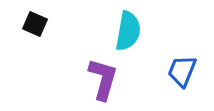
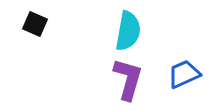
blue trapezoid: moved 2 px right, 3 px down; rotated 44 degrees clockwise
purple L-shape: moved 25 px right
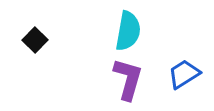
black square: moved 16 px down; rotated 20 degrees clockwise
blue trapezoid: rotated 8 degrees counterclockwise
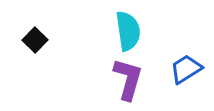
cyan semicircle: rotated 18 degrees counterclockwise
blue trapezoid: moved 2 px right, 5 px up
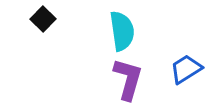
cyan semicircle: moved 6 px left
black square: moved 8 px right, 21 px up
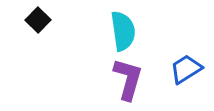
black square: moved 5 px left, 1 px down
cyan semicircle: moved 1 px right
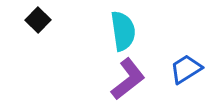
purple L-shape: rotated 36 degrees clockwise
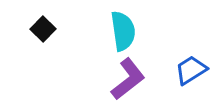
black square: moved 5 px right, 9 px down
blue trapezoid: moved 5 px right, 1 px down
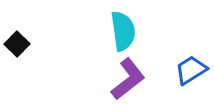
black square: moved 26 px left, 15 px down
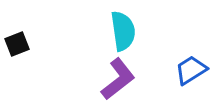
black square: rotated 25 degrees clockwise
purple L-shape: moved 10 px left
